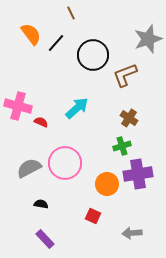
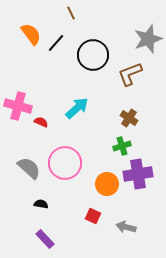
brown L-shape: moved 5 px right, 1 px up
gray semicircle: rotated 70 degrees clockwise
gray arrow: moved 6 px left, 6 px up; rotated 18 degrees clockwise
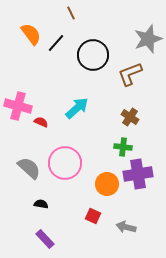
brown cross: moved 1 px right, 1 px up
green cross: moved 1 px right, 1 px down; rotated 24 degrees clockwise
